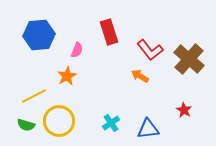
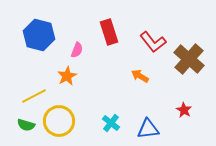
blue hexagon: rotated 20 degrees clockwise
red L-shape: moved 3 px right, 8 px up
cyan cross: rotated 18 degrees counterclockwise
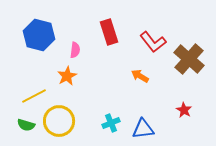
pink semicircle: moved 2 px left; rotated 14 degrees counterclockwise
cyan cross: rotated 30 degrees clockwise
blue triangle: moved 5 px left
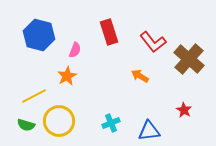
pink semicircle: rotated 14 degrees clockwise
blue triangle: moved 6 px right, 2 px down
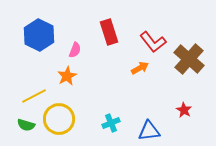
blue hexagon: rotated 12 degrees clockwise
orange arrow: moved 8 px up; rotated 120 degrees clockwise
yellow circle: moved 2 px up
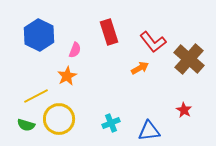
yellow line: moved 2 px right
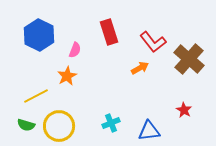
yellow circle: moved 7 px down
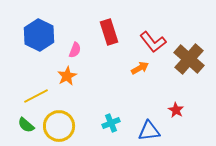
red star: moved 8 px left
green semicircle: rotated 24 degrees clockwise
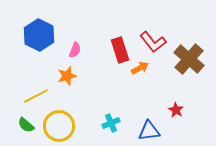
red rectangle: moved 11 px right, 18 px down
orange star: rotated 12 degrees clockwise
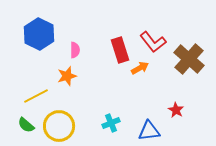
blue hexagon: moved 1 px up
pink semicircle: rotated 21 degrees counterclockwise
